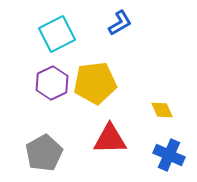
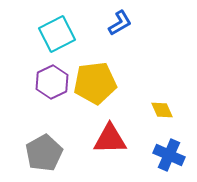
purple hexagon: moved 1 px up
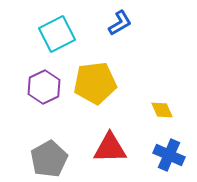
purple hexagon: moved 8 px left, 5 px down
red triangle: moved 9 px down
gray pentagon: moved 5 px right, 6 px down
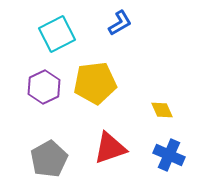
red triangle: rotated 18 degrees counterclockwise
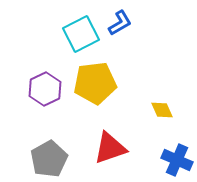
cyan square: moved 24 px right
purple hexagon: moved 1 px right, 2 px down
blue cross: moved 8 px right, 5 px down
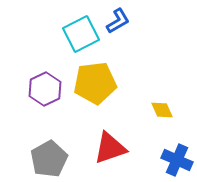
blue L-shape: moved 2 px left, 2 px up
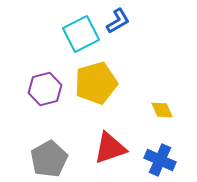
yellow pentagon: moved 1 px right; rotated 9 degrees counterclockwise
purple hexagon: rotated 12 degrees clockwise
blue cross: moved 17 px left
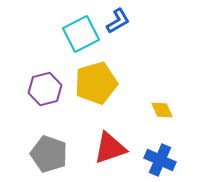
gray pentagon: moved 5 px up; rotated 24 degrees counterclockwise
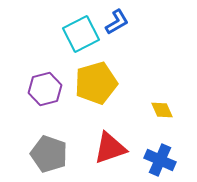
blue L-shape: moved 1 px left, 1 px down
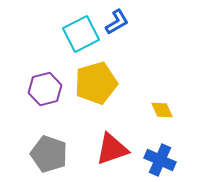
red triangle: moved 2 px right, 1 px down
